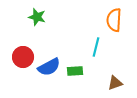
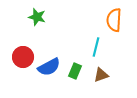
green rectangle: rotated 63 degrees counterclockwise
brown triangle: moved 14 px left, 8 px up
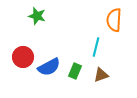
green star: moved 1 px up
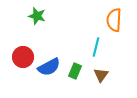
brown triangle: rotated 35 degrees counterclockwise
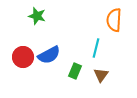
cyan line: moved 1 px down
blue semicircle: moved 12 px up
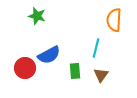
red circle: moved 2 px right, 11 px down
green rectangle: rotated 28 degrees counterclockwise
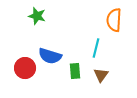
blue semicircle: moved 1 px right, 1 px down; rotated 45 degrees clockwise
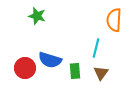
blue semicircle: moved 4 px down
brown triangle: moved 2 px up
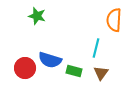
green rectangle: moved 1 px left; rotated 70 degrees counterclockwise
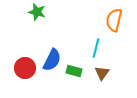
green star: moved 4 px up
orange semicircle: rotated 10 degrees clockwise
blue semicircle: moved 2 px right; rotated 80 degrees counterclockwise
brown triangle: moved 1 px right
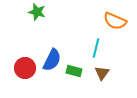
orange semicircle: moved 1 px right, 1 px down; rotated 80 degrees counterclockwise
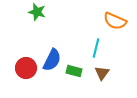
red circle: moved 1 px right
